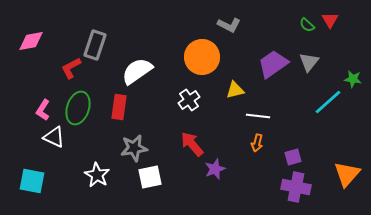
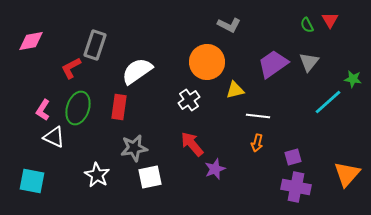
green semicircle: rotated 21 degrees clockwise
orange circle: moved 5 px right, 5 px down
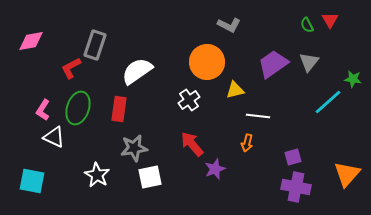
red rectangle: moved 2 px down
orange arrow: moved 10 px left
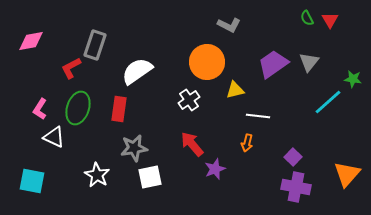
green semicircle: moved 7 px up
pink L-shape: moved 3 px left, 1 px up
purple square: rotated 30 degrees counterclockwise
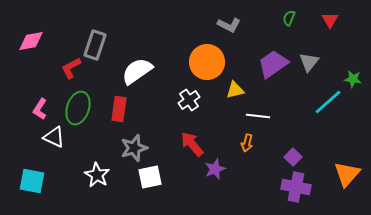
green semicircle: moved 18 px left; rotated 49 degrees clockwise
gray star: rotated 8 degrees counterclockwise
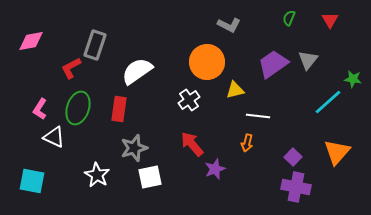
gray triangle: moved 1 px left, 2 px up
orange triangle: moved 10 px left, 22 px up
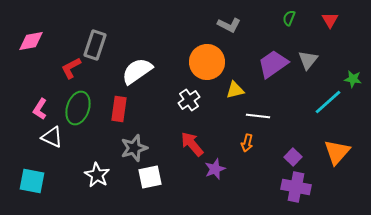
white triangle: moved 2 px left
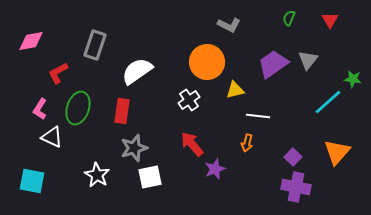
red L-shape: moved 13 px left, 5 px down
red rectangle: moved 3 px right, 2 px down
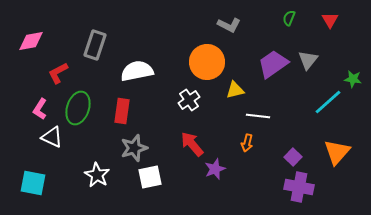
white semicircle: rotated 24 degrees clockwise
cyan square: moved 1 px right, 2 px down
purple cross: moved 3 px right
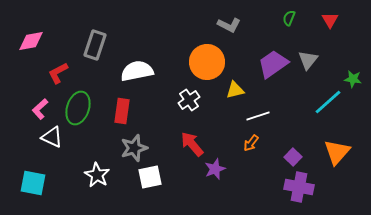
pink L-shape: rotated 15 degrees clockwise
white line: rotated 25 degrees counterclockwise
orange arrow: moved 4 px right; rotated 24 degrees clockwise
